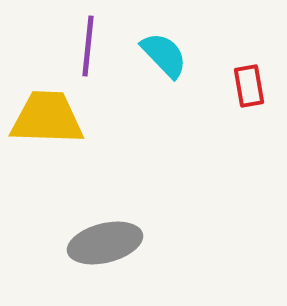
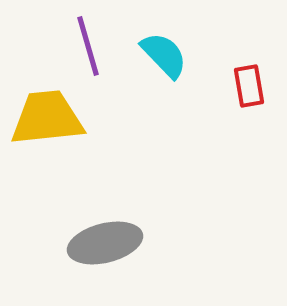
purple line: rotated 22 degrees counterclockwise
yellow trapezoid: rotated 8 degrees counterclockwise
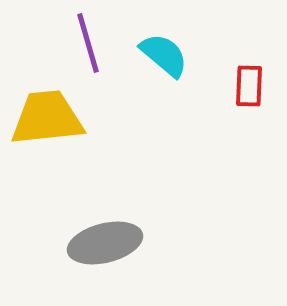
purple line: moved 3 px up
cyan semicircle: rotated 6 degrees counterclockwise
red rectangle: rotated 12 degrees clockwise
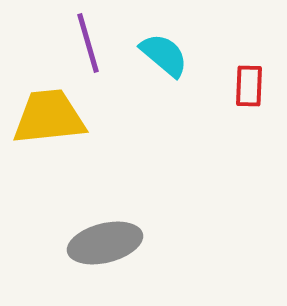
yellow trapezoid: moved 2 px right, 1 px up
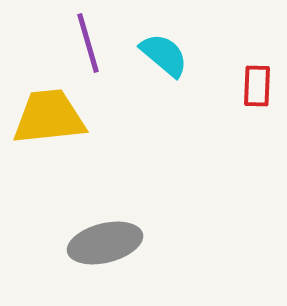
red rectangle: moved 8 px right
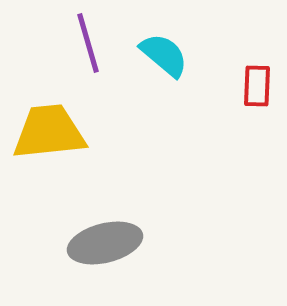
yellow trapezoid: moved 15 px down
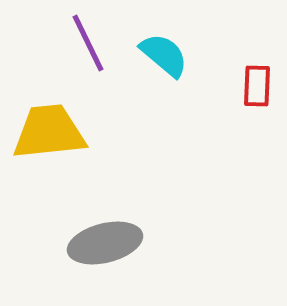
purple line: rotated 10 degrees counterclockwise
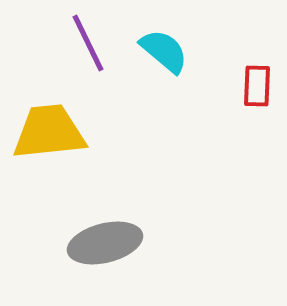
cyan semicircle: moved 4 px up
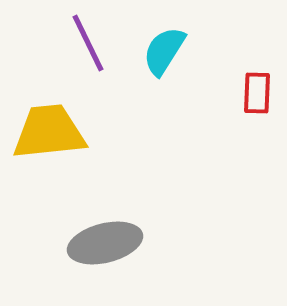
cyan semicircle: rotated 98 degrees counterclockwise
red rectangle: moved 7 px down
